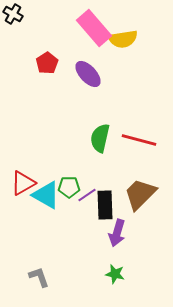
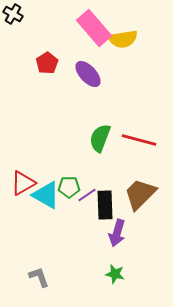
green semicircle: rotated 8 degrees clockwise
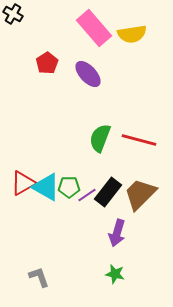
yellow semicircle: moved 9 px right, 5 px up
cyan triangle: moved 8 px up
black rectangle: moved 3 px right, 13 px up; rotated 40 degrees clockwise
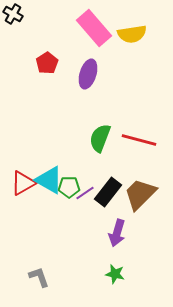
purple ellipse: rotated 60 degrees clockwise
cyan triangle: moved 3 px right, 7 px up
purple line: moved 2 px left, 2 px up
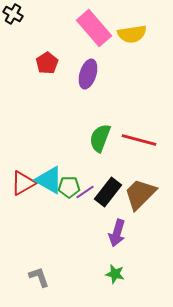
purple line: moved 1 px up
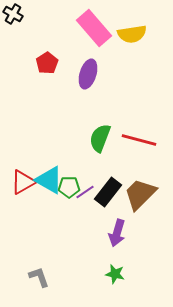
red triangle: moved 1 px up
